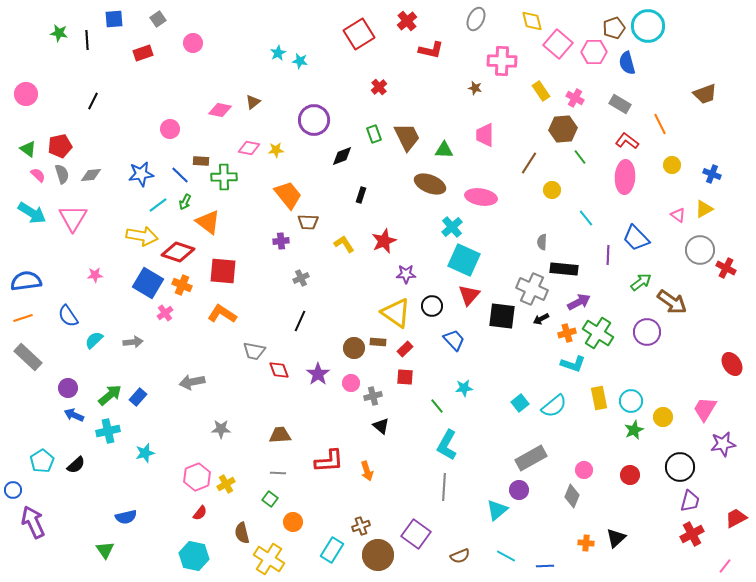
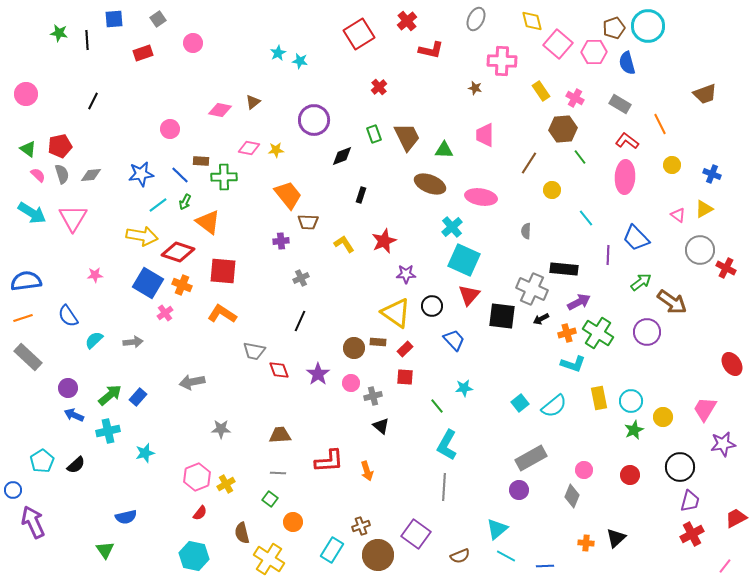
gray semicircle at (542, 242): moved 16 px left, 11 px up
cyan triangle at (497, 510): moved 19 px down
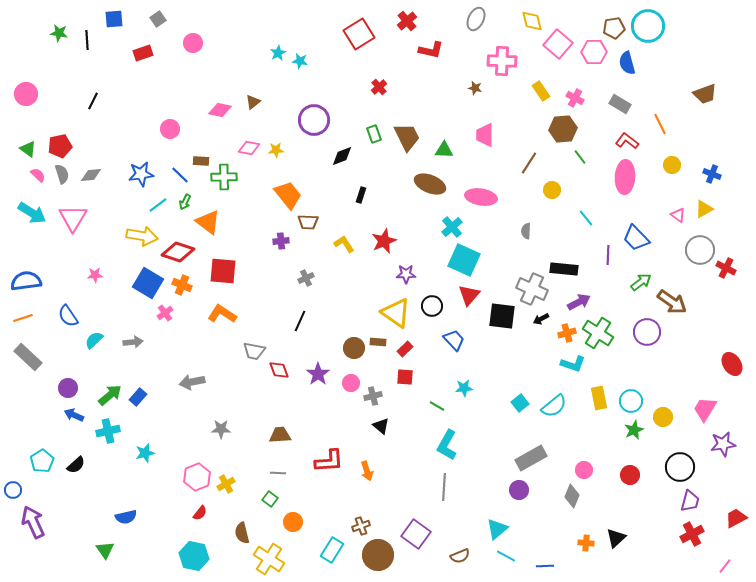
brown pentagon at (614, 28): rotated 10 degrees clockwise
gray cross at (301, 278): moved 5 px right
green line at (437, 406): rotated 21 degrees counterclockwise
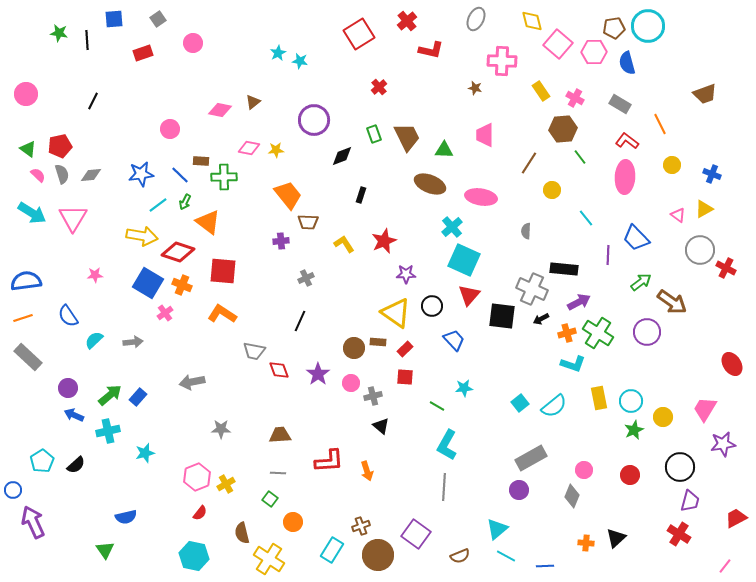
red cross at (692, 534): moved 13 px left; rotated 30 degrees counterclockwise
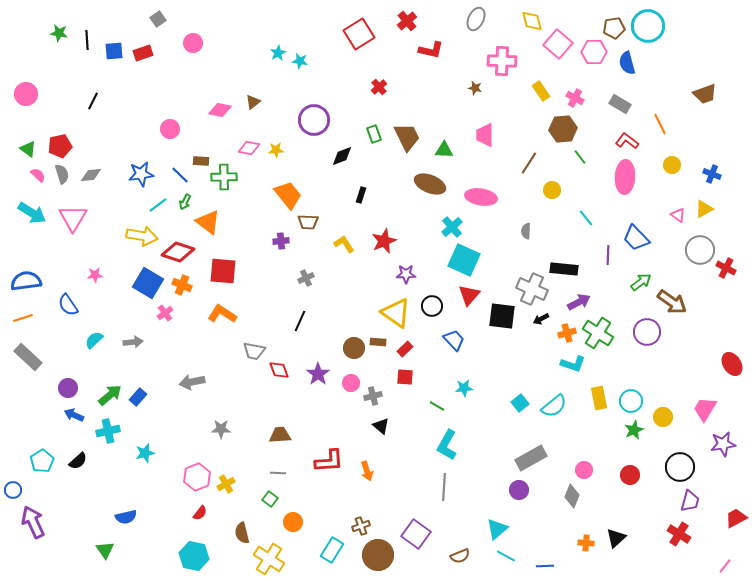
blue square at (114, 19): moved 32 px down
blue semicircle at (68, 316): moved 11 px up
black semicircle at (76, 465): moved 2 px right, 4 px up
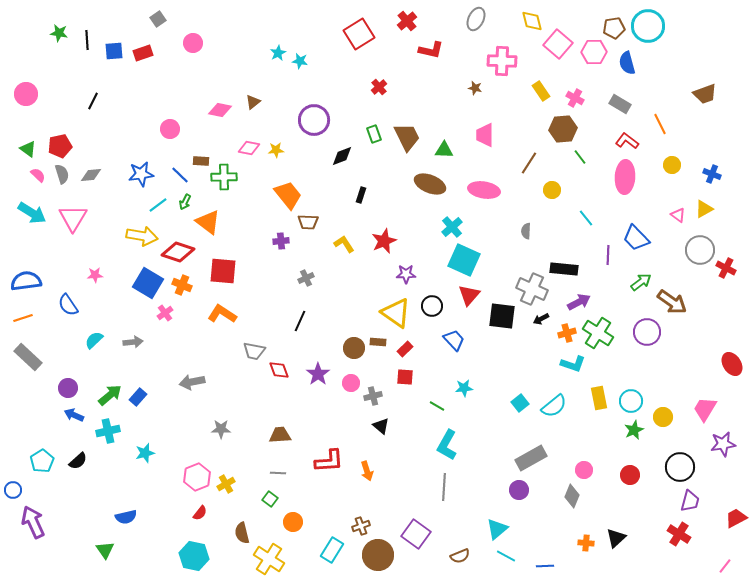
pink ellipse at (481, 197): moved 3 px right, 7 px up
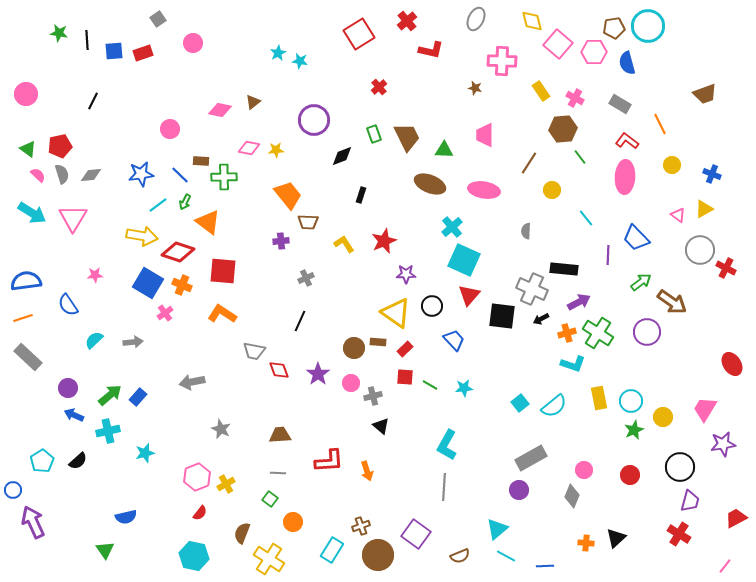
green line at (437, 406): moved 7 px left, 21 px up
gray star at (221, 429): rotated 24 degrees clockwise
brown semicircle at (242, 533): rotated 35 degrees clockwise
